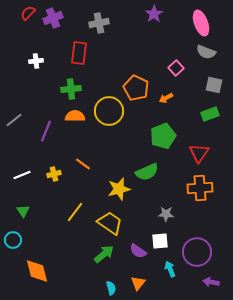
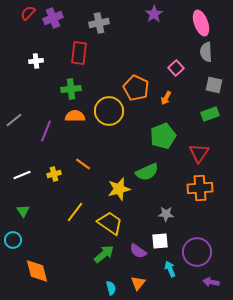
gray semicircle: rotated 66 degrees clockwise
orange arrow: rotated 32 degrees counterclockwise
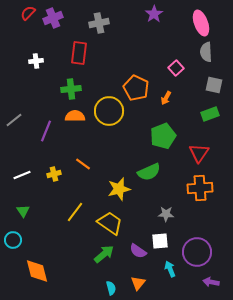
green semicircle: moved 2 px right
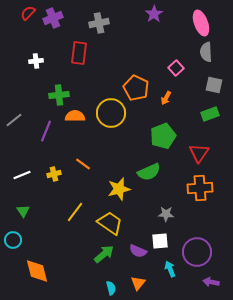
green cross: moved 12 px left, 6 px down
yellow circle: moved 2 px right, 2 px down
purple semicircle: rotated 12 degrees counterclockwise
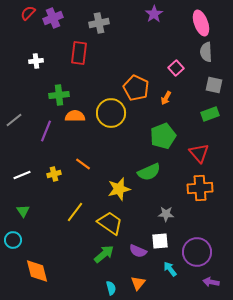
red triangle: rotated 15 degrees counterclockwise
cyan arrow: rotated 14 degrees counterclockwise
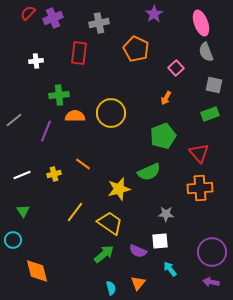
gray semicircle: rotated 18 degrees counterclockwise
orange pentagon: moved 39 px up
purple circle: moved 15 px right
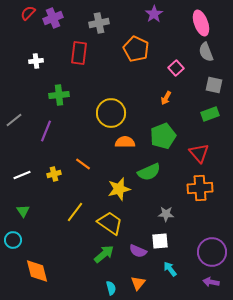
orange semicircle: moved 50 px right, 26 px down
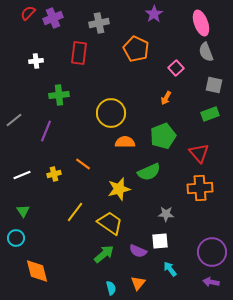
cyan circle: moved 3 px right, 2 px up
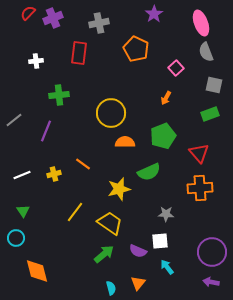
cyan arrow: moved 3 px left, 2 px up
